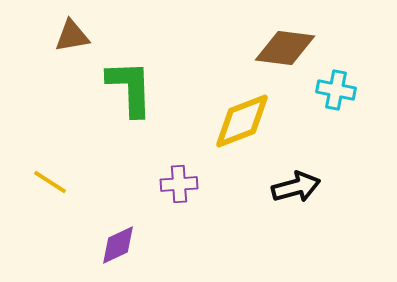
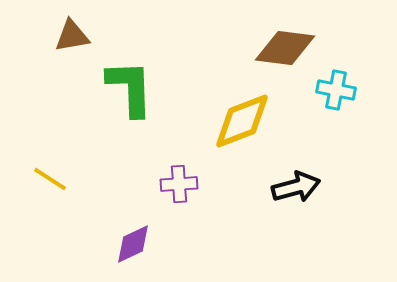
yellow line: moved 3 px up
purple diamond: moved 15 px right, 1 px up
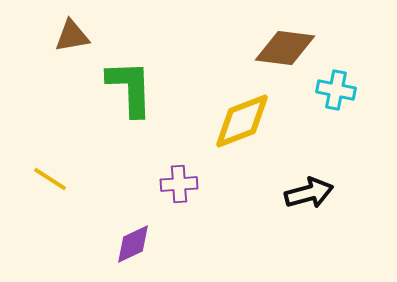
black arrow: moved 13 px right, 6 px down
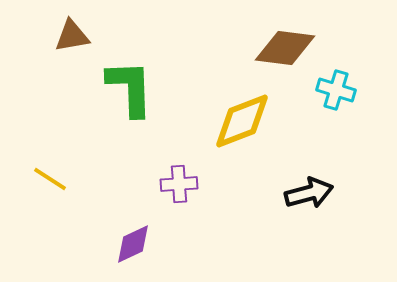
cyan cross: rotated 6 degrees clockwise
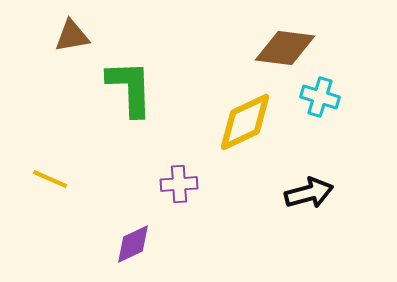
cyan cross: moved 16 px left, 7 px down
yellow diamond: moved 3 px right, 1 px down; rotated 4 degrees counterclockwise
yellow line: rotated 9 degrees counterclockwise
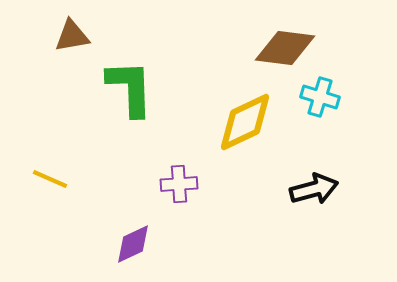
black arrow: moved 5 px right, 4 px up
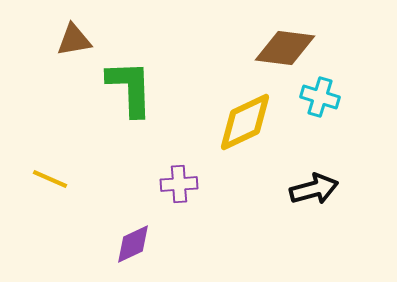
brown triangle: moved 2 px right, 4 px down
